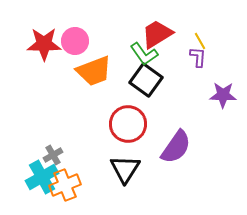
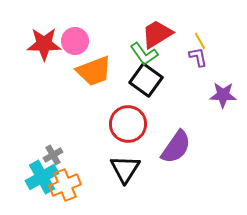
purple L-shape: rotated 15 degrees counterclockwise
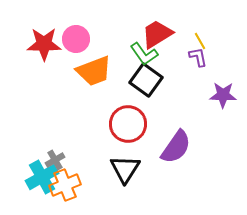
pink circle: moved 1 px right, 2 px up
gray cross: moved 2 px right, 5 px down
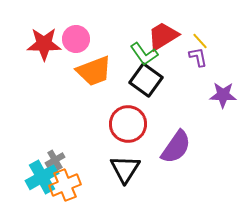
red trapezoid: moved 6 px right, 2 px down
yellow line: rotated 12 degrees counterclockwise
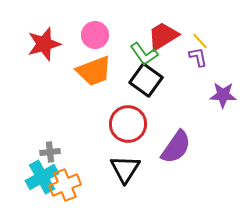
pink circle: moved 19 px right, 4 px up
red star: rotated 16 degrees counterclockwise
gray cross: moved 5 px left, 8 px up; rotated 24 degrees clockwise
